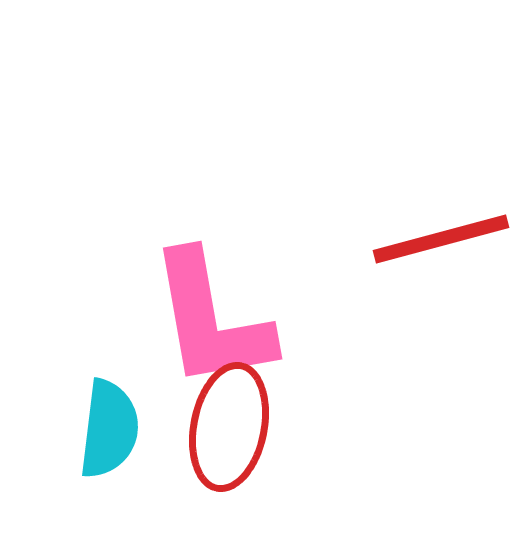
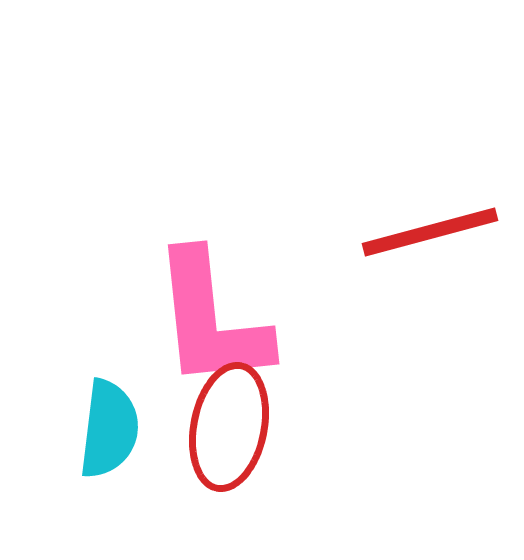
red line: moved 11 px left, 7 px up
pink L-shape: rotated 4 degrees clockwise
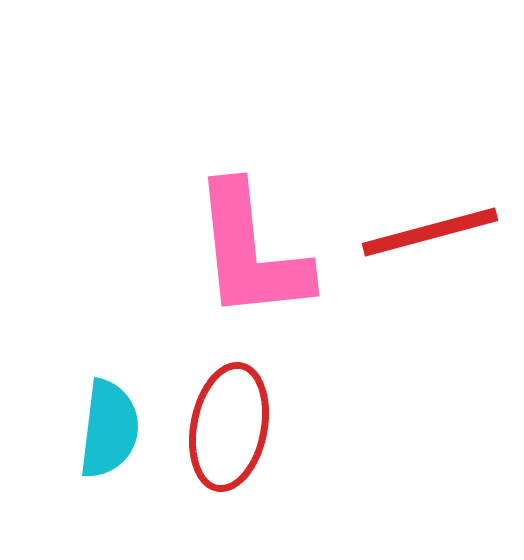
pink L-shape: moved 40 px right, 68 px up
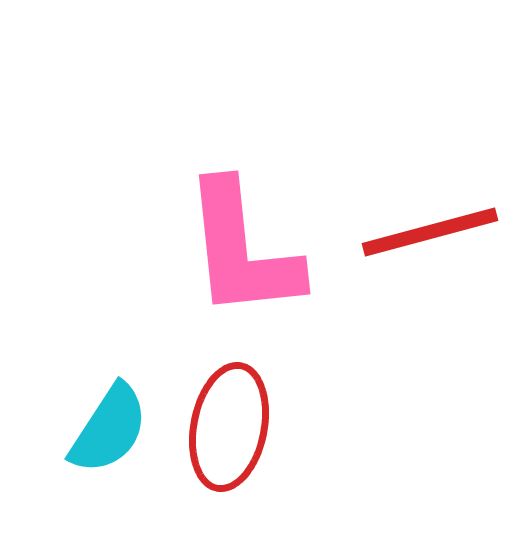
pink L-shape: moved 9 px left, 2 px up
cyan semicircle: rotated 26 degrees clockwise
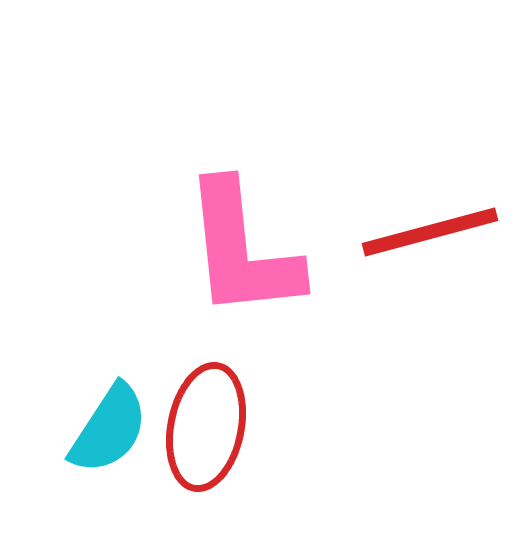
red ellipse: moved 23 px left
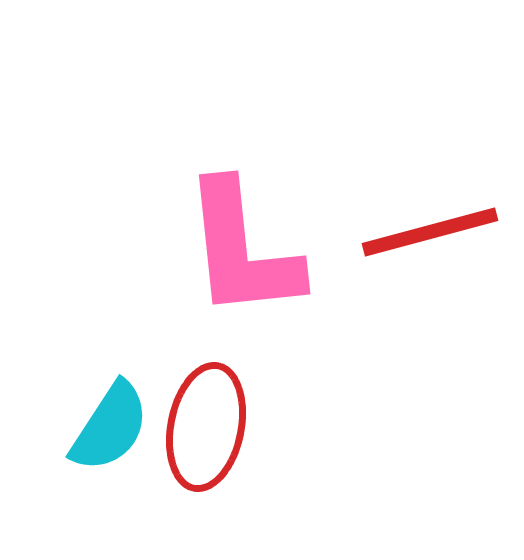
cyan semicircle: moved 1 px right, 2 px up
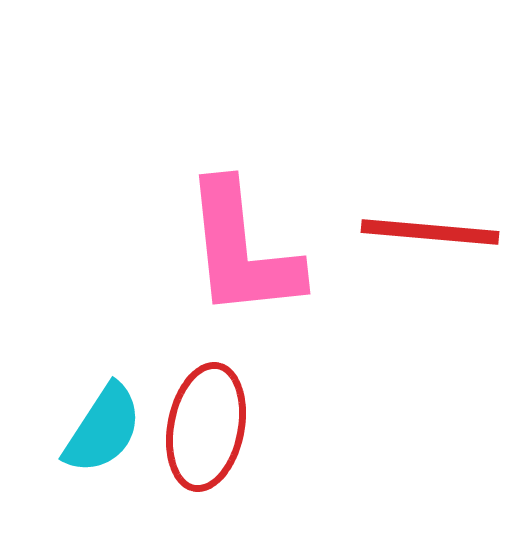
red line: rotated 20 degrees clockwise
cyan semicircle: moved 7 px left, 2 px down
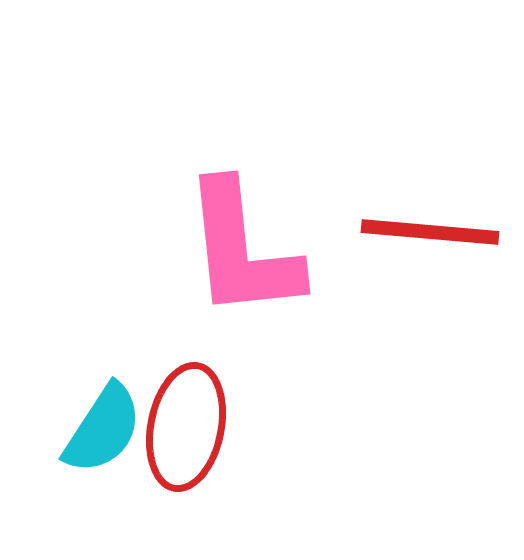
red ellipse: moved 20 px left
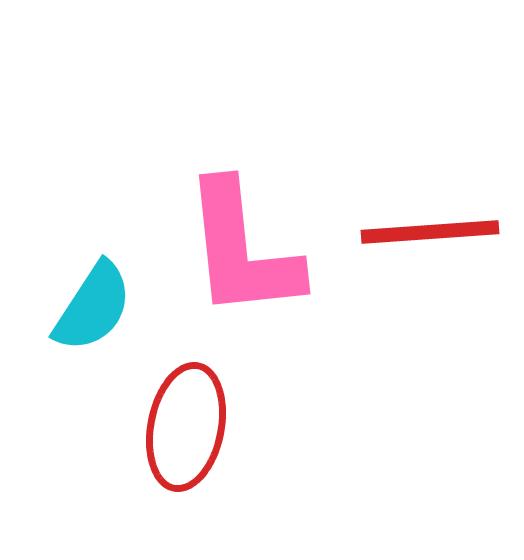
red line: rotated 9 degrees counterclockwise
cyan semicircle: moved 10 px left, 122 px up
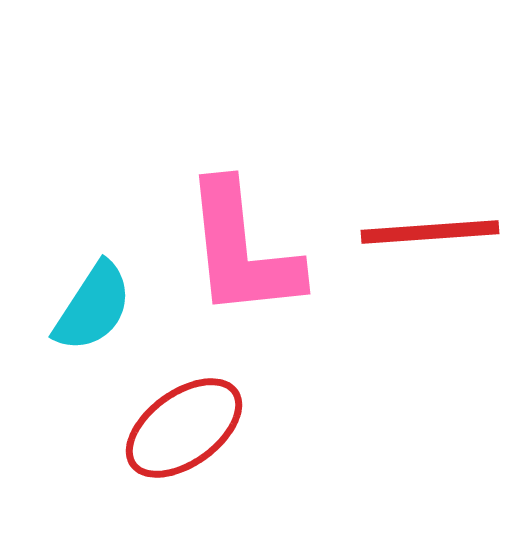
red ellipse: moved 2 px left, 1 px down; rotated 43 degrees clockwise
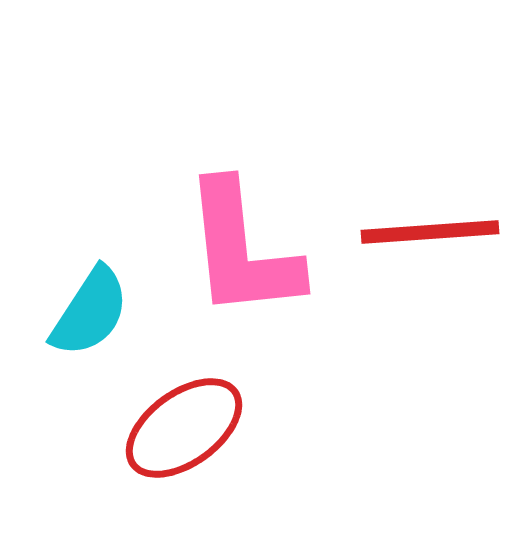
cyan semicircle: moved 3 px left, 5 px down
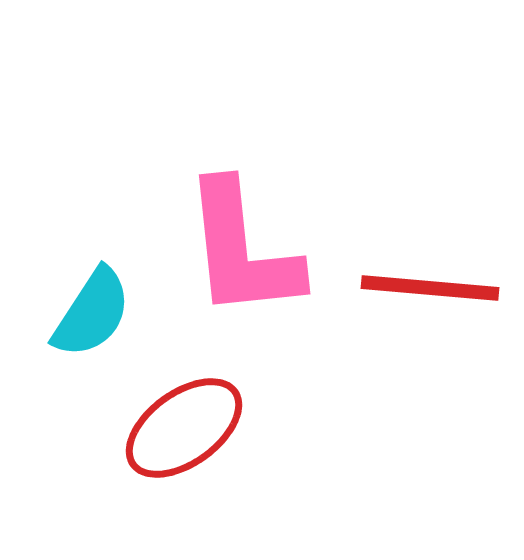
red line: moved 56 px down; rotated 9 degrees clockwise
cyan semicircle: moved 2 px right, 1 px down
